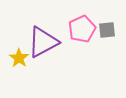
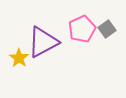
gray square: moved 1 px up; rotated 30 degrees counterclockwise
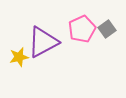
yellow star: moved 1 px up; rotated 24 degrees clockwise
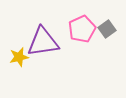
purple triangle: rotated 20 degrees clockwise
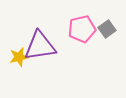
pink pentagon: rotated 12 degrees clockwise
purple triangle: moved 3 px left, 4 px down
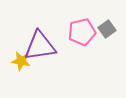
pink pentagon: moved 3 px down
yellow star: moved 2 px right, 4 px down; rotated 24 degrees clockwise
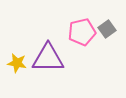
purple triangle: moved 8 px right, 12 px down; rotated 8 degrees clockwise
yellow star: moved 4 px left, 2 px down
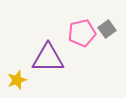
pink pentagon: moved 1 px down
yellow star: moved 17 px down; rotated 30 degrees counterclockwise
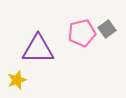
purple triangle: moved 10 px left, 9 px up
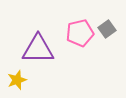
pink pentagon: moved 2 px left
